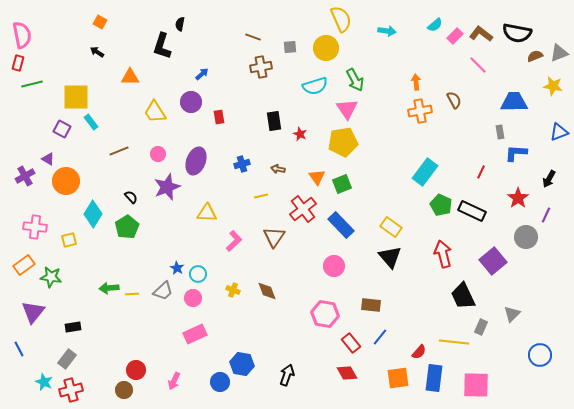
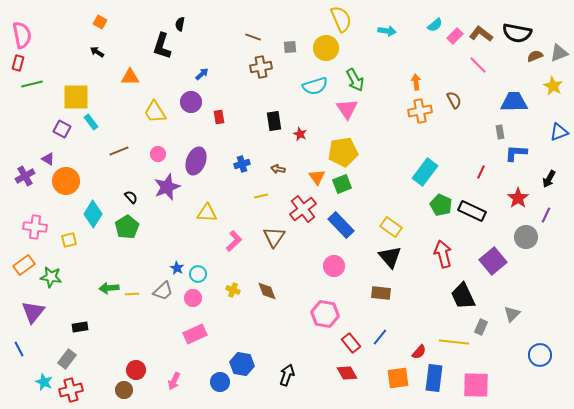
yellow star at (553, 86): rotated 18 degrees clockwise
yellow pentagon at (343, 142): moved 10 px down
brown rectangle at (371, 305): moved 10 px right, 12 px up
black rectangle at (73, 327): moved 7 px right
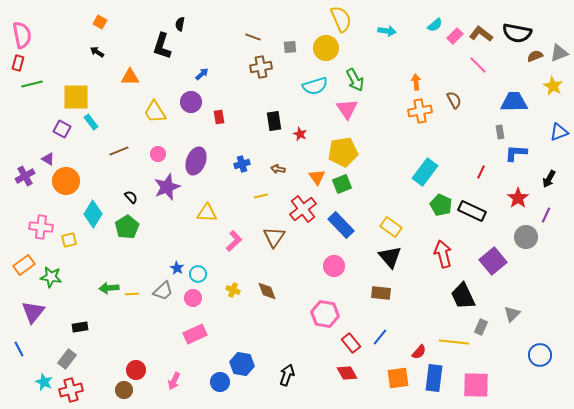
pink cross at (35, 227): moved 6 px right
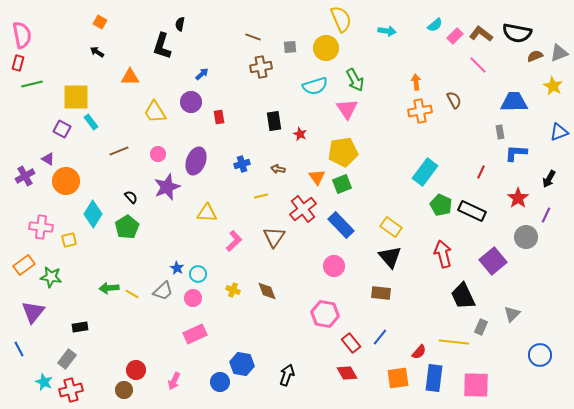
yellow line at (132, 294): rotated 32 degrees clockwise
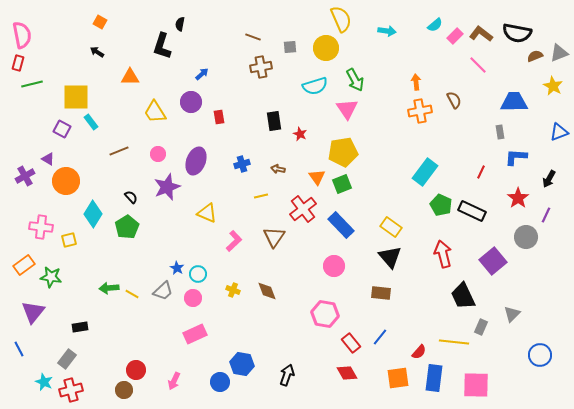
blue L-shape at (516, 153): moved 4 px down
yellow triangle at (207, 213): rotated 20 degrees clockwise
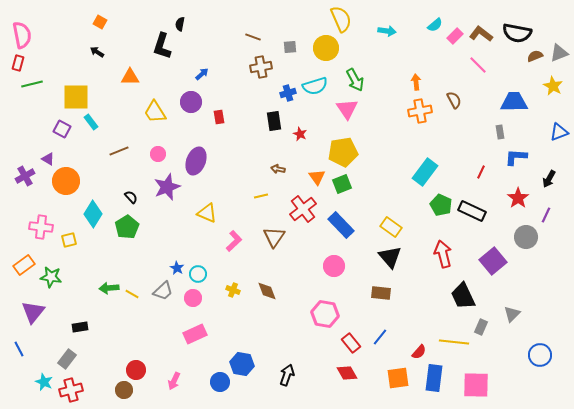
blue cross at (242, 164): moved 46 px right, 71 px up
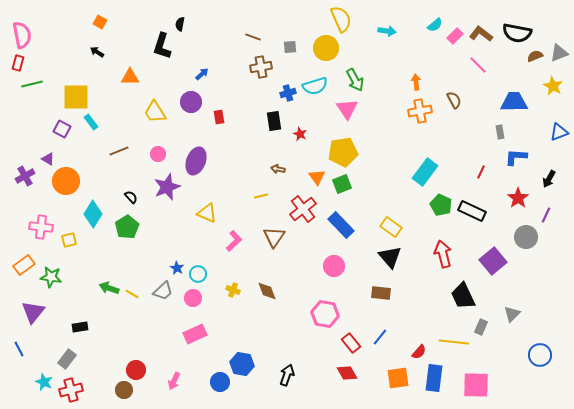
green arrow at (109, 288): rotated 24 degrees clockwise
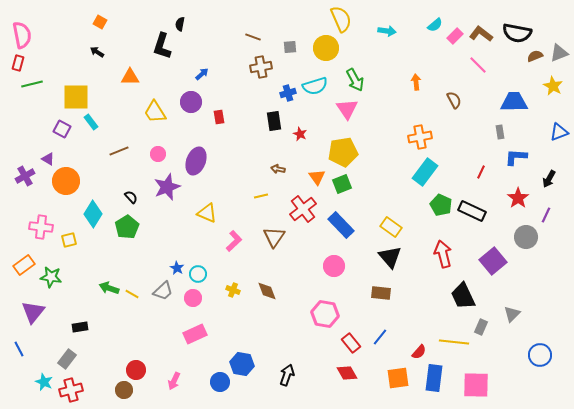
orange cross at (420, 111): moved 26 px down
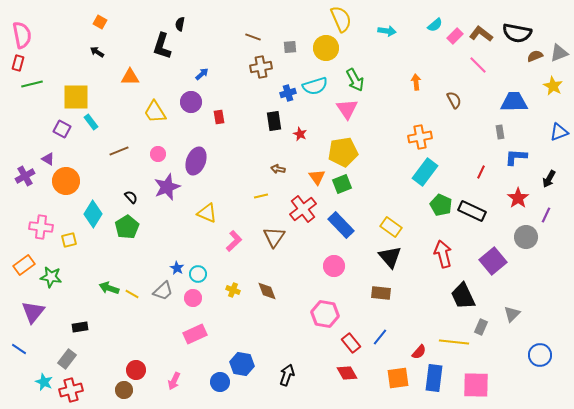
blue line at (19, 349): rotated 28 degrees counterclockwise
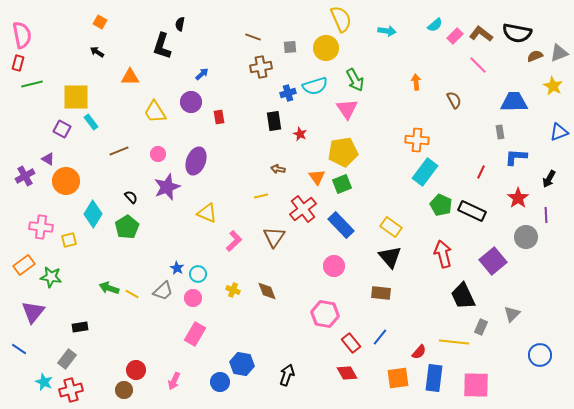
orange cross at (420, 137): moved 3 px left, 3 px down; rotated 15 degrees clockwise
purple line at (546, 215): rotated 28 degrees counterclockwise
pink rectangle at (195, 334): rotated 35 degrees counterclockwise
